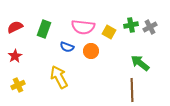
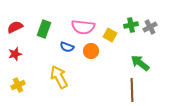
yellow square: moved 1 px right, 3 px down
red star: moved 2 px up; rotated 16 degrees clockwise
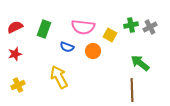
orange circle: moved 2 px right
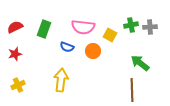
gray cross: rotated 24 degrees clockwise
yellow arrow: moved 2 px right, 3 px down; rotated 35 degrees clockwise
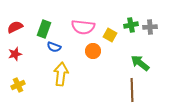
blue semicircle: moved 13 px left
yellow arrow: moved 6 px up
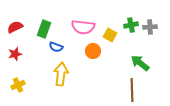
blue semicircle: moved 2 px right
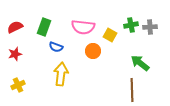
green rectangle: moved 2 px up
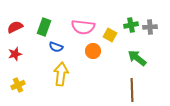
green arrow: moved 3 px left, 5 px up
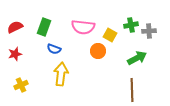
gray cross: moved 1 px left, 4 px down
blue semicircle: moved 2 px left, 2 px down
orange circle: moved 5 px right
green arrow: rotated 114 degrees clockwise
yellow cross: moved 3 px right
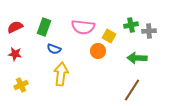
yellow square: moved 1 px left, 1 px down
red star: rotated 24 degrees clockwise
green arrow: rotated 150 degrees counterclockwise
brown line: rotated 35 degrees clockwise
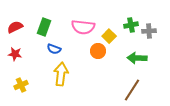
yellow square: rotated 16 degrees clockwise
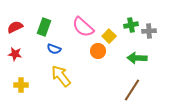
pink semicircle: rotated 35 degrees clockwise
yellow arrow: moved 2 px down; rotated 45 degrees counterclockwise
yellow cross: rotated 24 degrees clockwise
